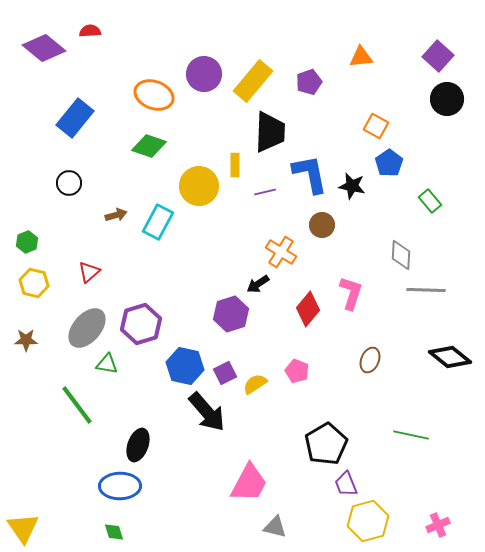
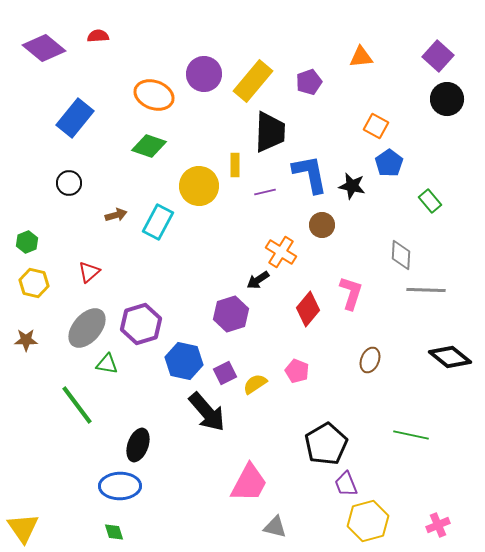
red semicircle at (90, 31): moved 8 px right, 5 px down
black arrow at (258, 284): moved 4 px up
blue hexagon at (185, 366): moved 1 px left, 5 px up
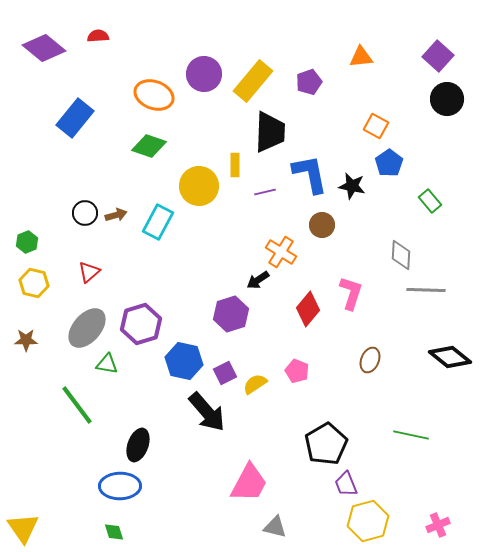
black circle at (69, 183): moved 16 px right, 30 px down
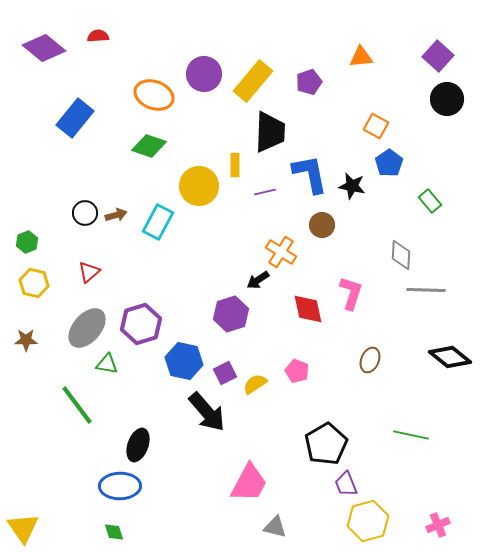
red diamond at (308, 309): rotated 52 degrees counterclockwise
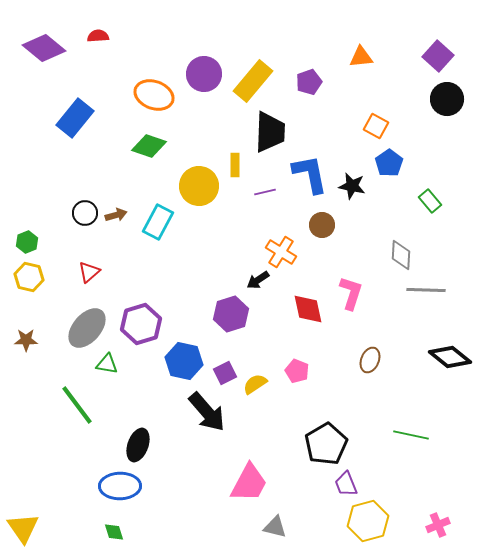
yellow hexagon at (34, 283): moved 5 px left, 6 px up
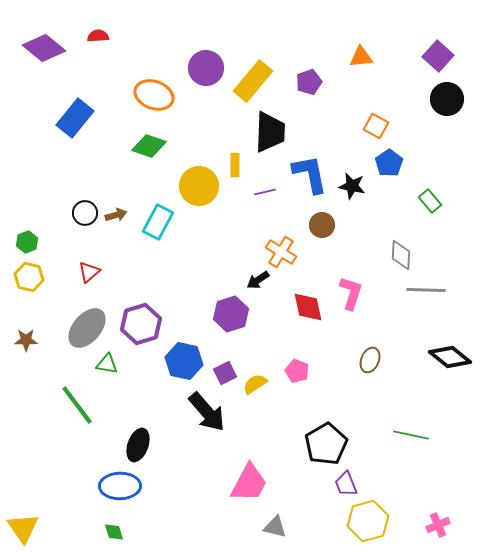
purple circle at (204, 74): moved 2 px right, 6 px up
red diamond at (308, 309): moved 2 px up
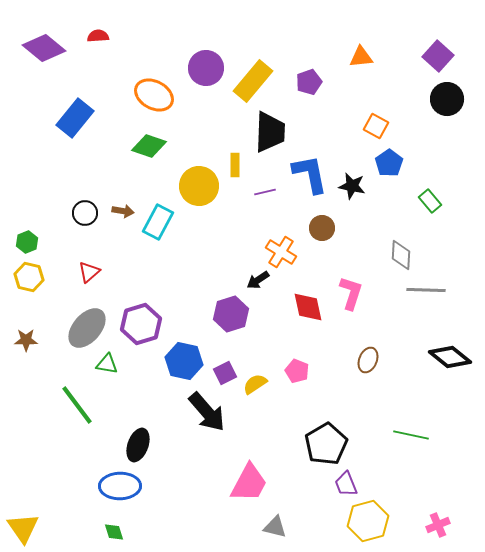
orange ellipse at (154, 95): rotated 9 degrees clockwise
brown arrow at (116, 215): moved 7 px right, 4 px up; rotated 25 degrees clockwise
brown circle at (322, 225): moved 3 px down
brown ellipse at (370, 360): moved 2 px left
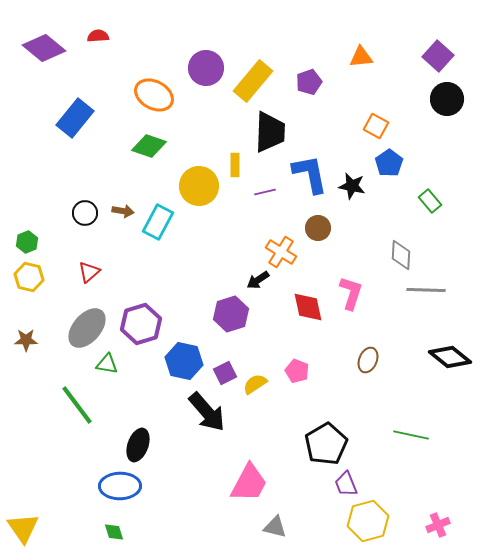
brown circle at (322, 228): moved 4 px left
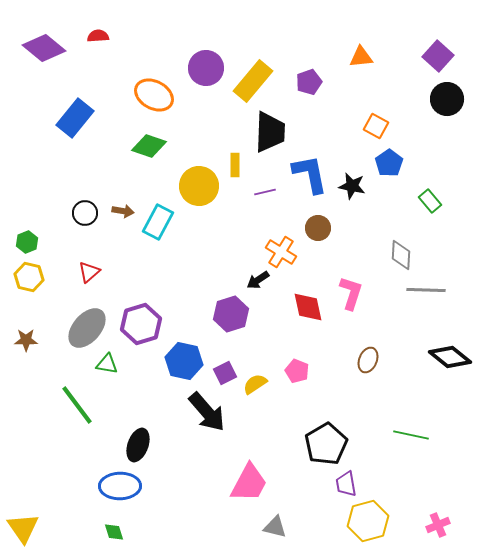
purple trapezoid at (346, 484): rotated 12 degrees clockwise
